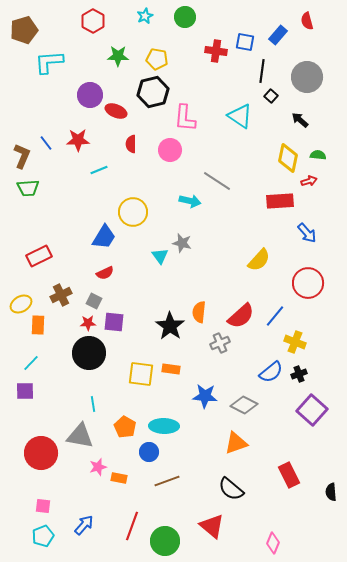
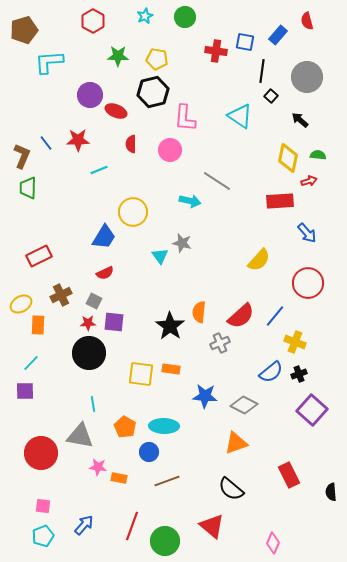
green trapezoid at (28, 188): rotated 95 degrees clockwise
pink star at (98, 467): rotated 24 degrees clockwise
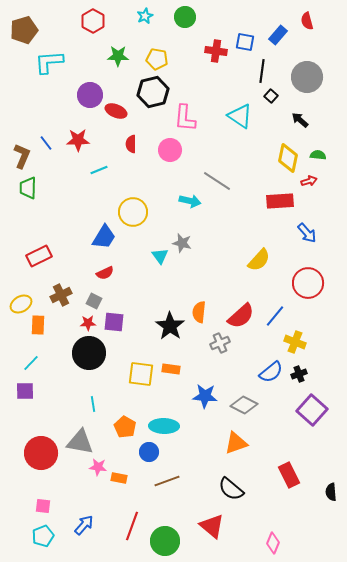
gray triangle at (80, 436): moved 6 px down
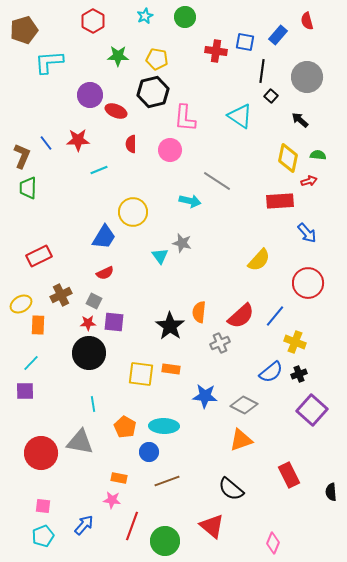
orange triangle at (236, 443): moved 5 px right, 3 px up
pink star at (98, 467): moved 14 px right, 33 px down
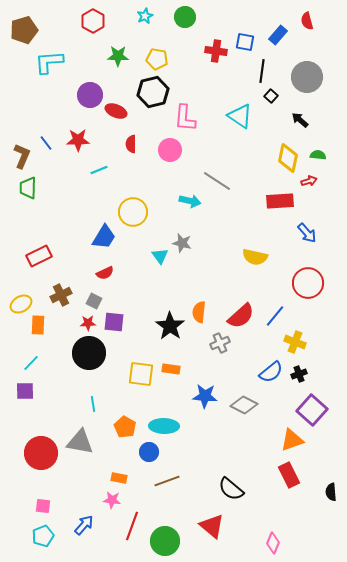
yellow semicircle at (259, 260): moved 4 px left, 3 px up; rotated 60 degrees clockwise
orange triangle at (241, 440): moved 51 px right
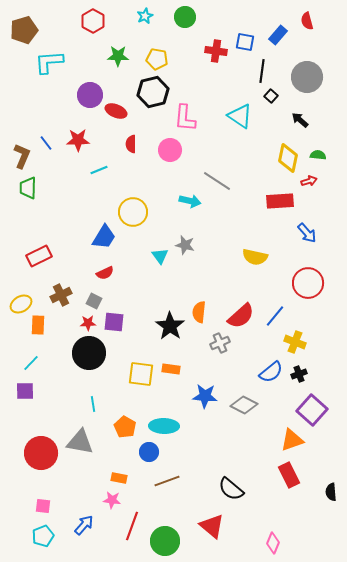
gray star at (182, 243): moved 3 px right, 2 px down
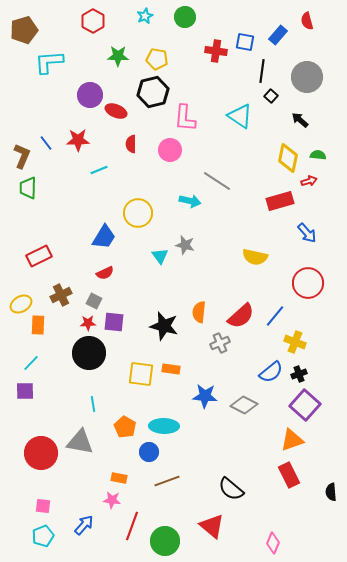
red rectangle at (280, 201): rotated 12 degrees counterclockwise
yellow circle at (133, 212): moved 5 px right, 1 px down
black star at (170, 326): moved 6 px left; rotated 20 degrees counterclockwise
purple square at (312, 410): moved 7 px left, 5 px up
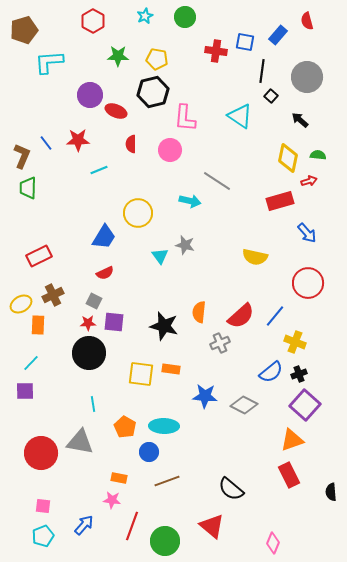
brown cross at (61, 295): moved 8 px left
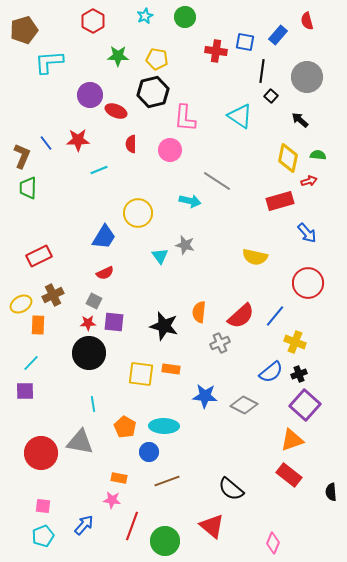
red rectangle at (289, 475): rotated 25 degrees counterclockwise
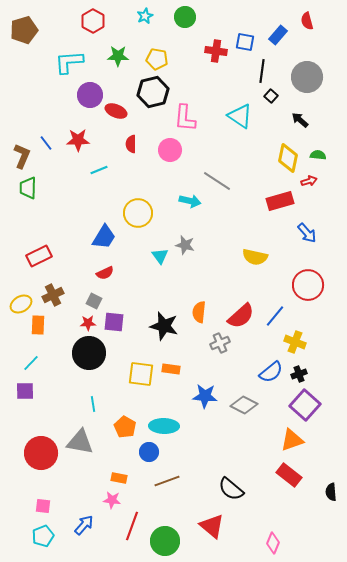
cyan L-shape at (49, 62): moved 20 px right
red circle at (308, 283): moved 2 px down
